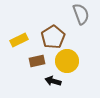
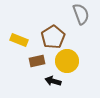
yellow rectangle: rotated 48 degrees clockwise
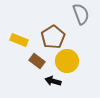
brown rectangle: rotated 49 degrees clockwise
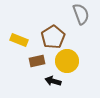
brown rectangle: rotated 49 degrees counterclockwise
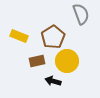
yellow rectangle: moved 4 px up
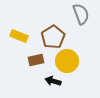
brown rectangle: moved 1 px left, 1 px up
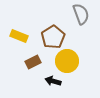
brown rectangle: moved 3 px left, 2 px down; rotated 14 degrees counterclockwise
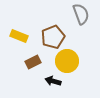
brown pentagon: rotated 10 degrees clockwise
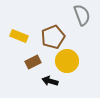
gray semicircle: moved 1 px right, 1 px down
black arrow: moved 3 px left
